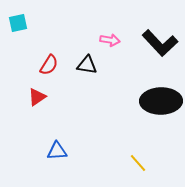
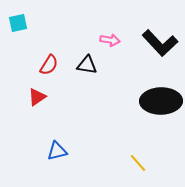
blue triangle: rotated 10 degrees counterclockwise
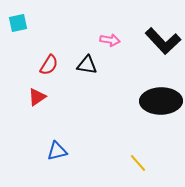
black L-shape: moved 3 px right, 2 px up
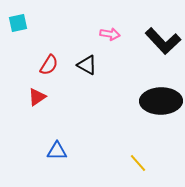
pink arrow: moved 6 px up
black triangle: rotated 20 degrees clockwise
blue triangle: rotated 15 degrees clockwise
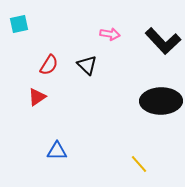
cyan square: moved 1 px right, 1 px down
black triangle: rotated 15 degrees clockwise
yellow line: moved 1 px right, 1 px down
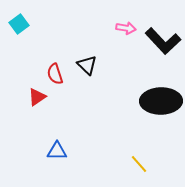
cyan square: rotated 24 degrees counterclockwise
pink arrow: moved 16 px right, 6 px up
red semicircle: moved 6 px right, 9 px down; rotated 130 degrees clockwise
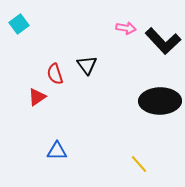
black triangle: rotated 10 degrees clockwise
black ellipse: moved 1 px left
